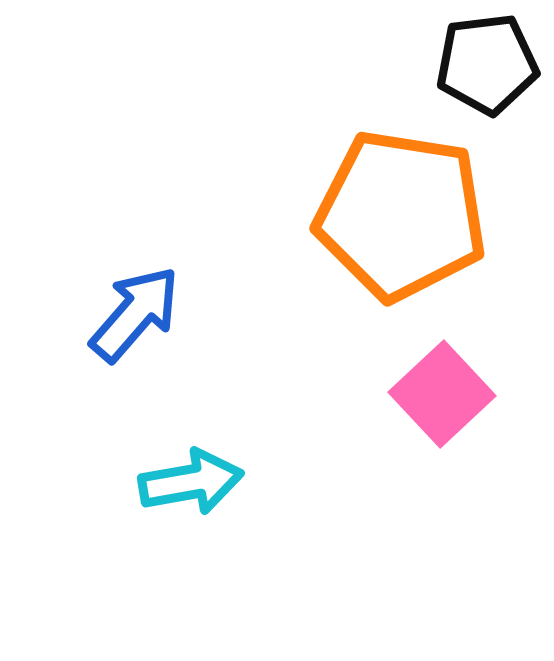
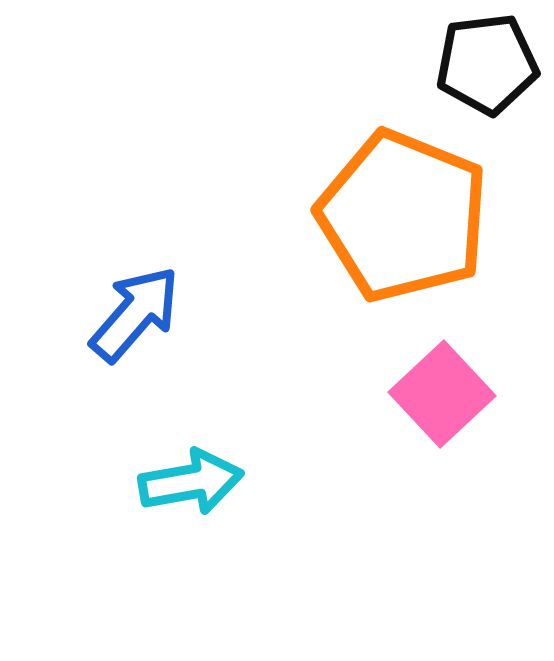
orange pentagon: moved 2 px right, 1 px down; rotated 13 degrees clockwise
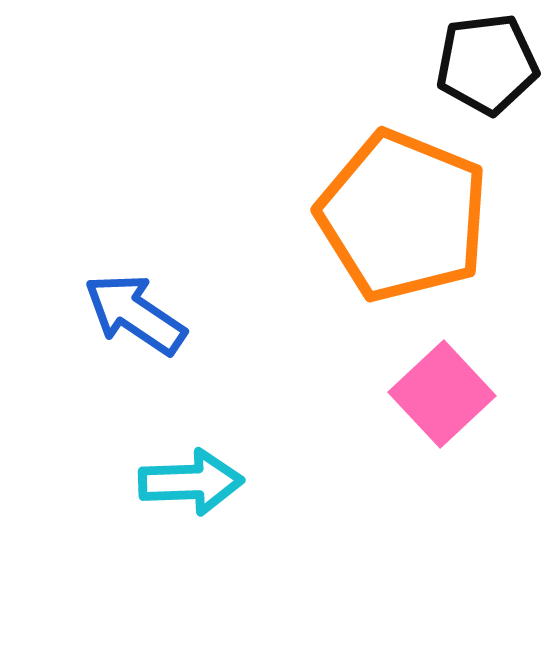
blue arrow: rotated 97 degrees counterclockwise
cyan arrow: rotated 8 degrees clockwise
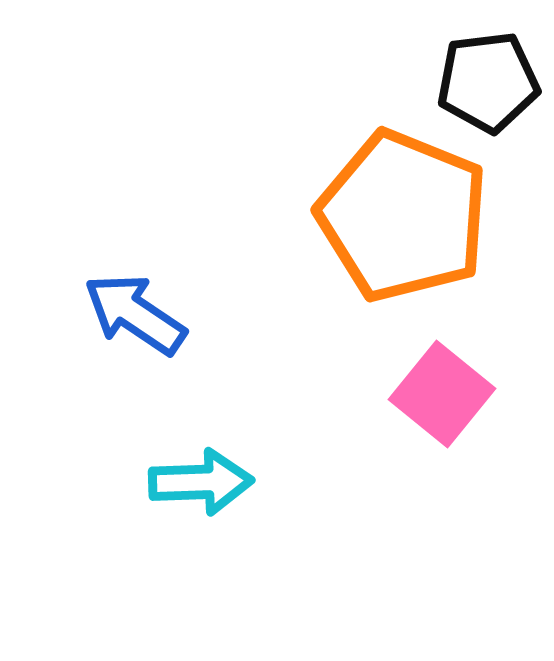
black pentagon: moved 1 px right, 18 px down
pink square: rotated 8 degrees counterclockwise
cyan arrow: moved 10 px right
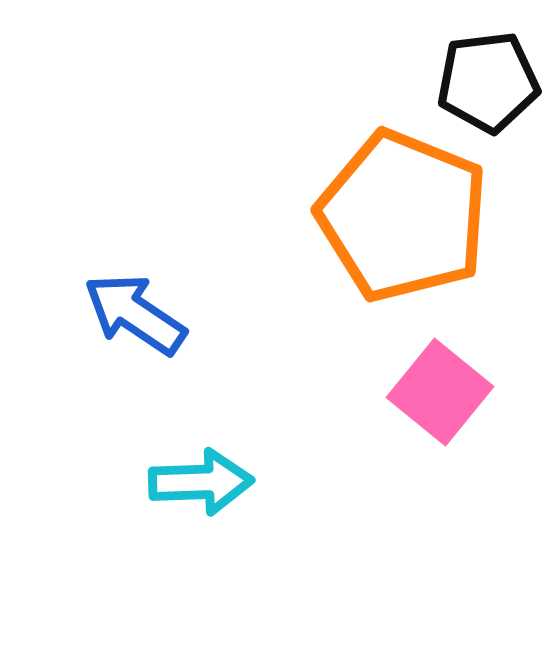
pink square: moved 2 px left, 2 px up
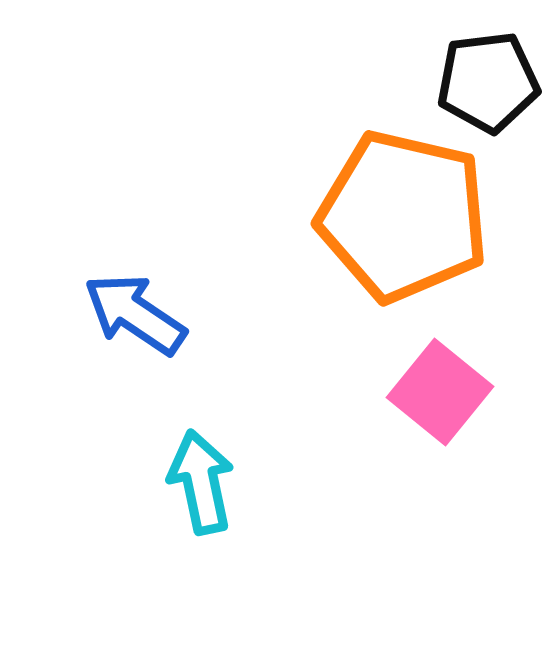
orange pentagon: rotated 9 degrees counterclockwise
cyan arrow: rotated 100 degrees counterclockwise
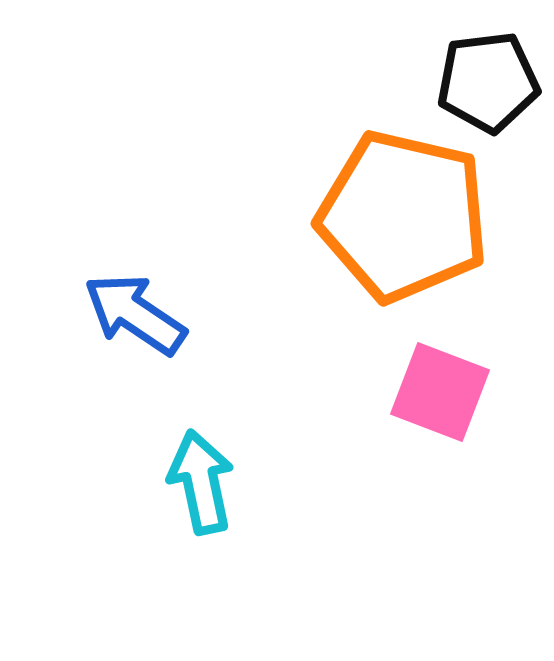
pink square: rotated 18 degrees counterclockwise
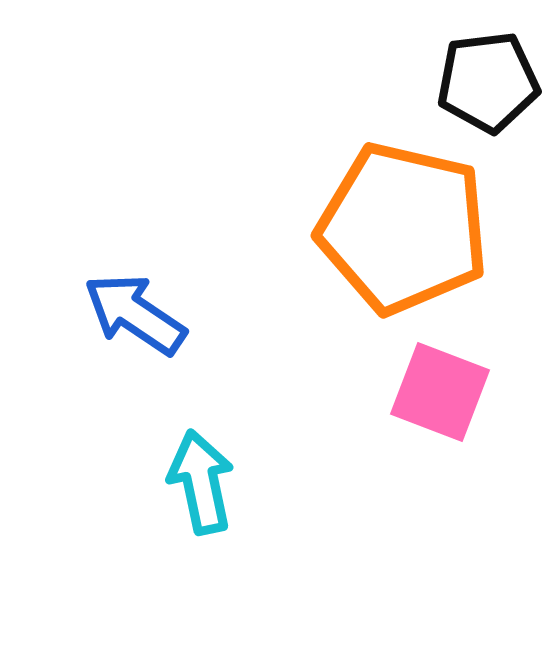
orange pentagon: moved 12 px down
